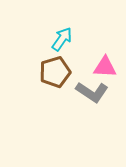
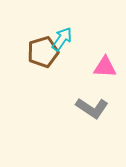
brown pentagon: moved 12 px left, 20 px up
gray L-shape: moved 16 px down
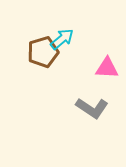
cyan arrow: rotated 15 degrees clockwise
pink triangle: moved 2 px right, 1 px down
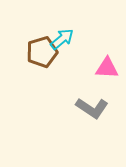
brown pentagon: moved 1 px left
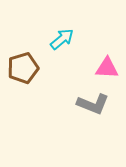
brown pentagon: moved 19 px left, 16 px down
gray L-shape: moved 1 px right, 4 px up; rotated 12 degrees counterclockwise
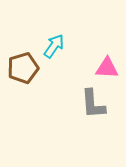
cyan arrow: moved 8 px left, 7 px down; rotated 15 degrees counterclockwise
gray L-shape: rotated 64 degrees clockwise
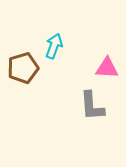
cyan arrow: rotated 15 degrees counterclockwise
gray L-shape: moved 1 px left, 2 px down
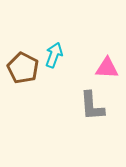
cyan arrow: moved 9 px down
brown pentagon: rotated 28 degrees counterclockwise
